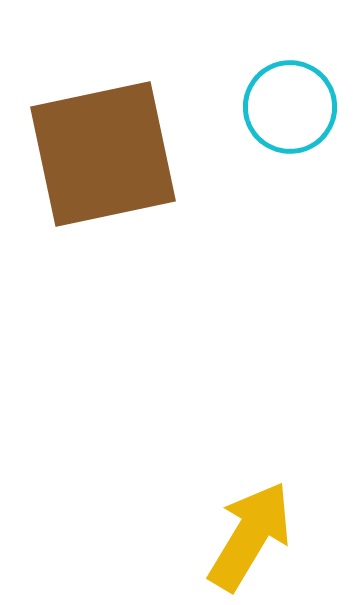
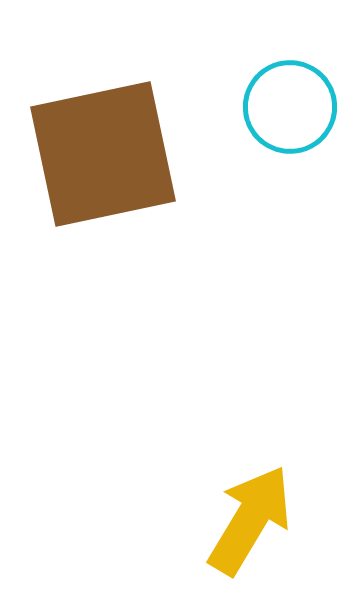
yellow arrow: moved 16 px up
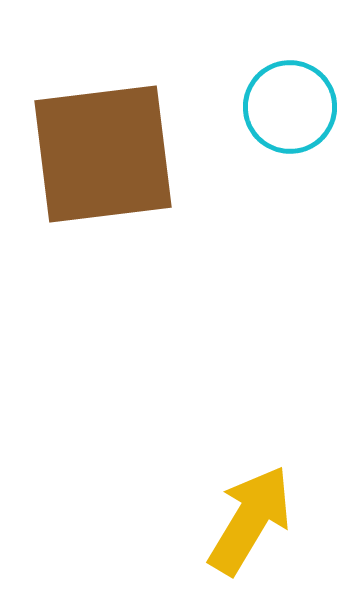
brown square: rotated 5 degrees clockwise
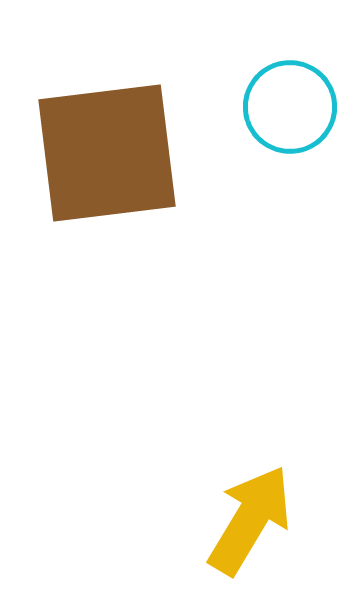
brown square: moved 4 px right, 1 px up
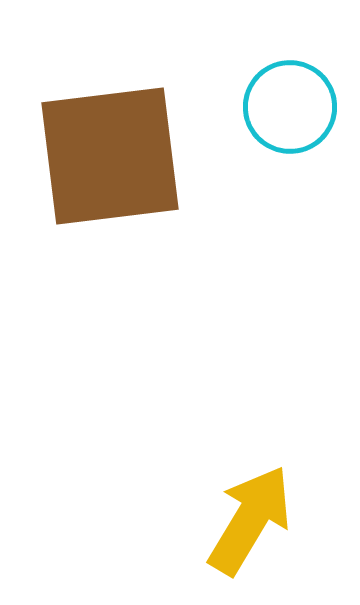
brown square: moved 3 px right, 3 px down
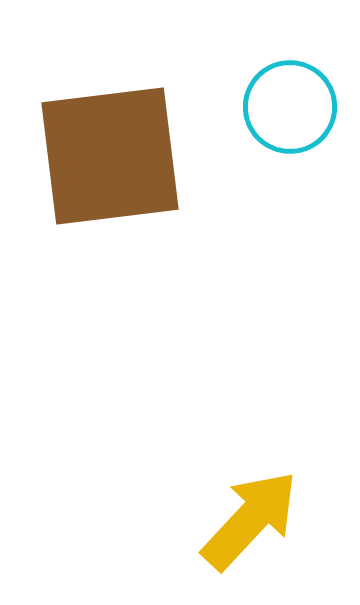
yellow arrow: rotated 12 degrees clockwise
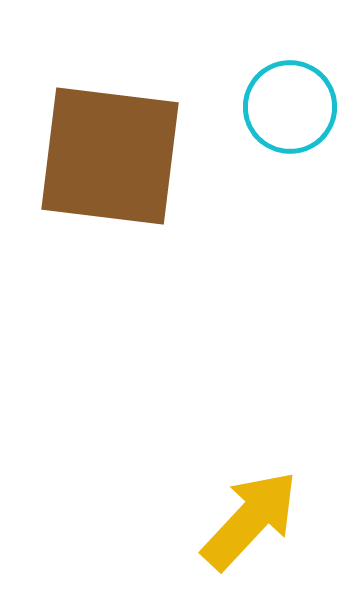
brown square: rotated 14 degrees clockwise
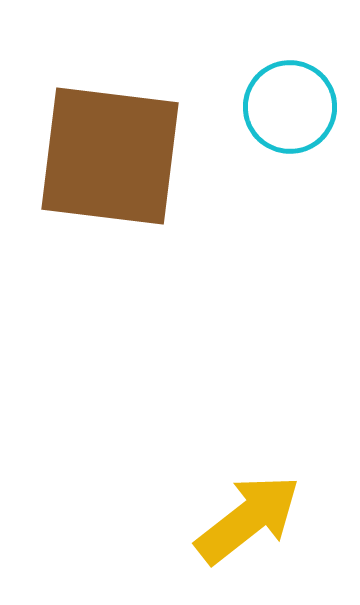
yellow arrow: moved 2 px left, 1 px up; rotated 9 degrees clockwise
